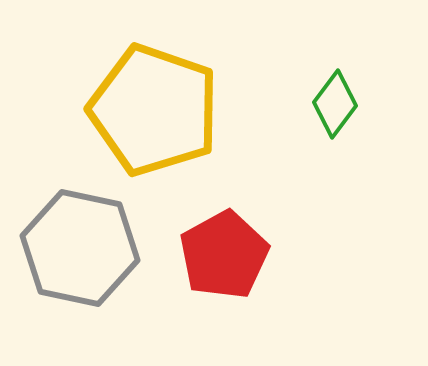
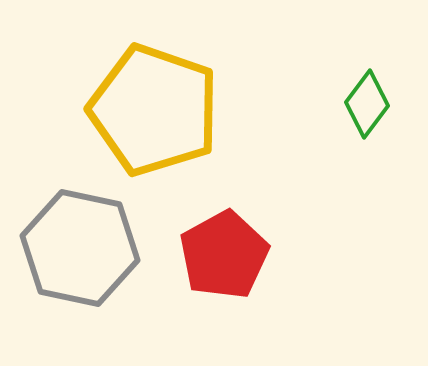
green diamond: moved 32 px right
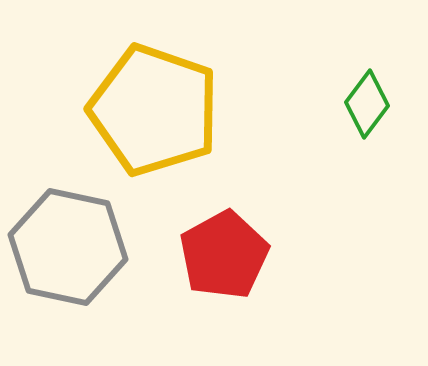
gray hexagon: moved 12 px left, 1 px up
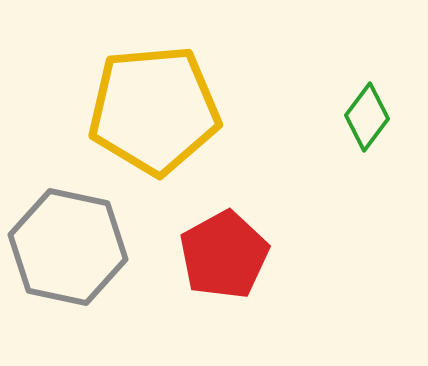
green diamond: moved 13 px down
yellow pentagon: rotated 24 degrees counterclockwise
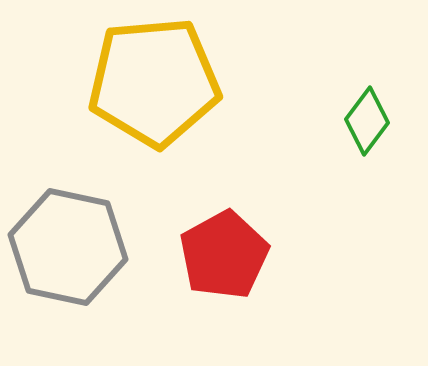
yellow pentagon: moved 28 px up
green diamond: moved 4 px down
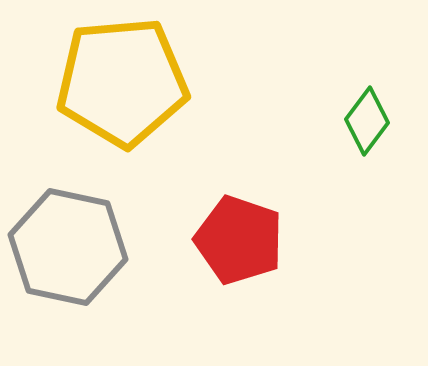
yellow pentagon: moved 32 px left
red pentagon: moved 15 px right, 15 px up; rotated 24 degrees counterclockwise
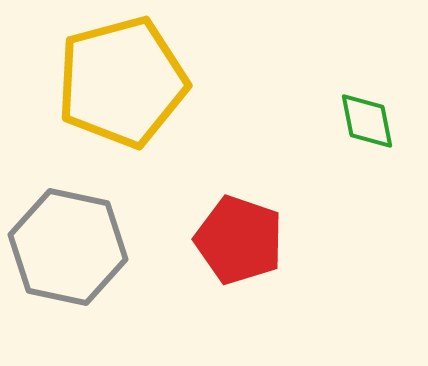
yellow pentagon: rotated 10 degrees counterclockwise
green diamond: rotated 48 degrees counterclockwise
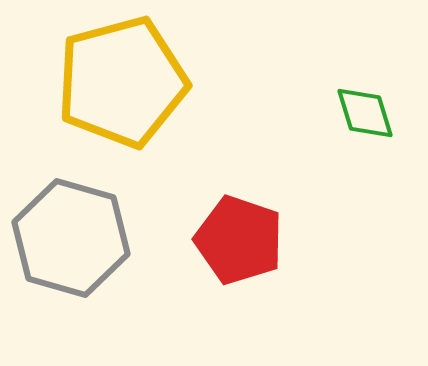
green diamond: moved 2 px left, 8 px up; rotated 6 degrees counterclockwise
gray hexagon: moved 3 px right, 9 px up; rotated 4 degrees clockwise
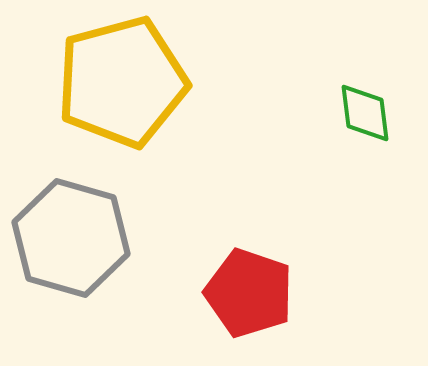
green diamond: rotated 10 degrees clockwise
red pentagon: moved 10 px right, 53 px down
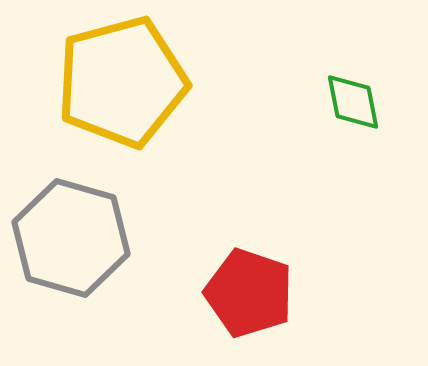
green diamond: moved 12 px left, 11 px up; rotated 4 degrees counterclockwise
